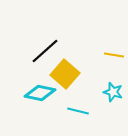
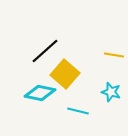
cyan star: moved 2 px left
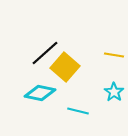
black line: moved 2 px down
yellow square: moved 7 px up
cyan star: moved 3 px right; rotated 18 degrees clockwise
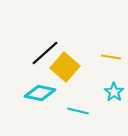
yellow line: moved 3 px left, 2 px down
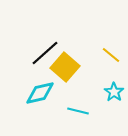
yellow line: moved 2 px up; rotated 30 degrees clockwise
cyan diamond: rotated 24 degrees counterclockwise
